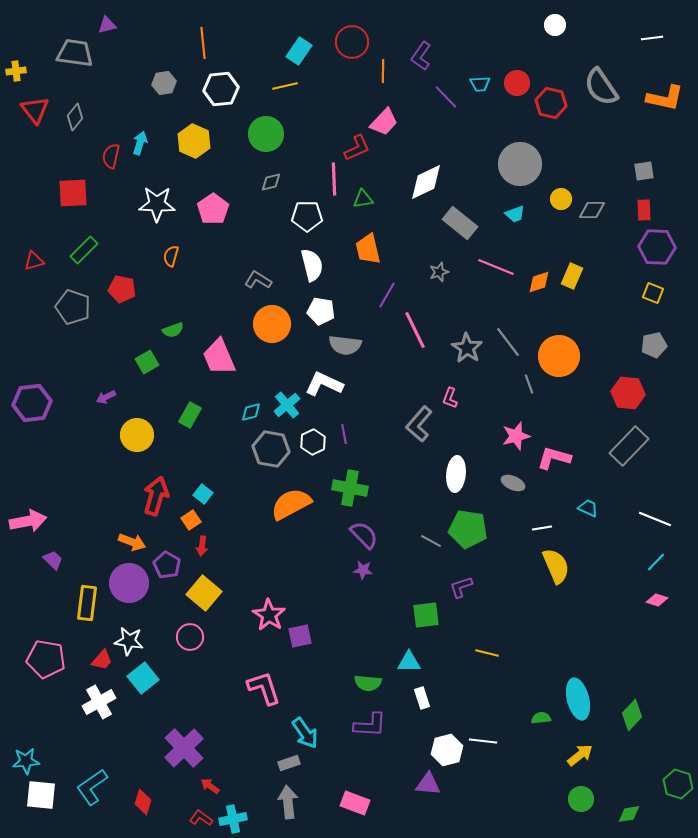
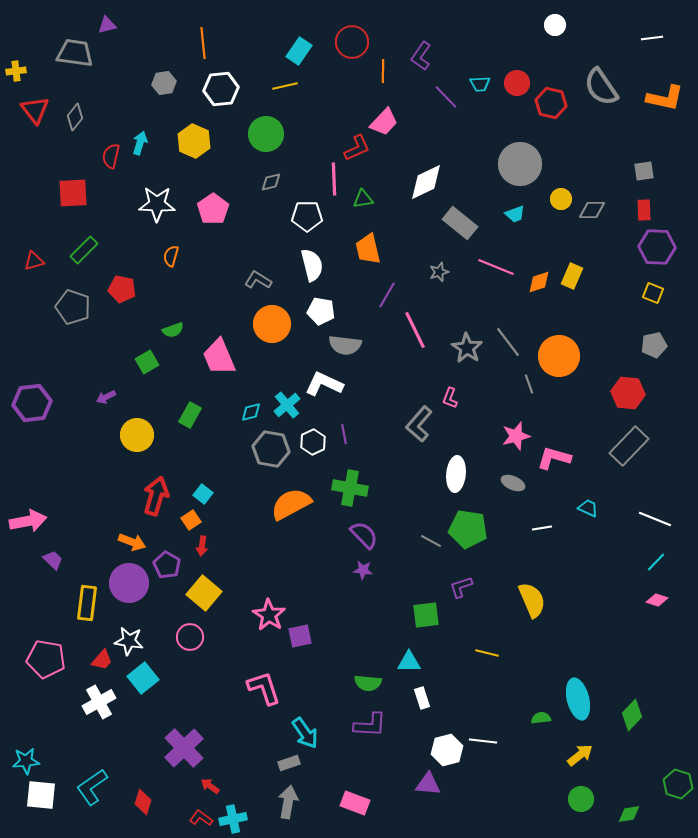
yellow semicircle at (556, 566): moved 24 px left, 34 px down
gray arrow at (288, 802): rotated 16 degrees clockwise
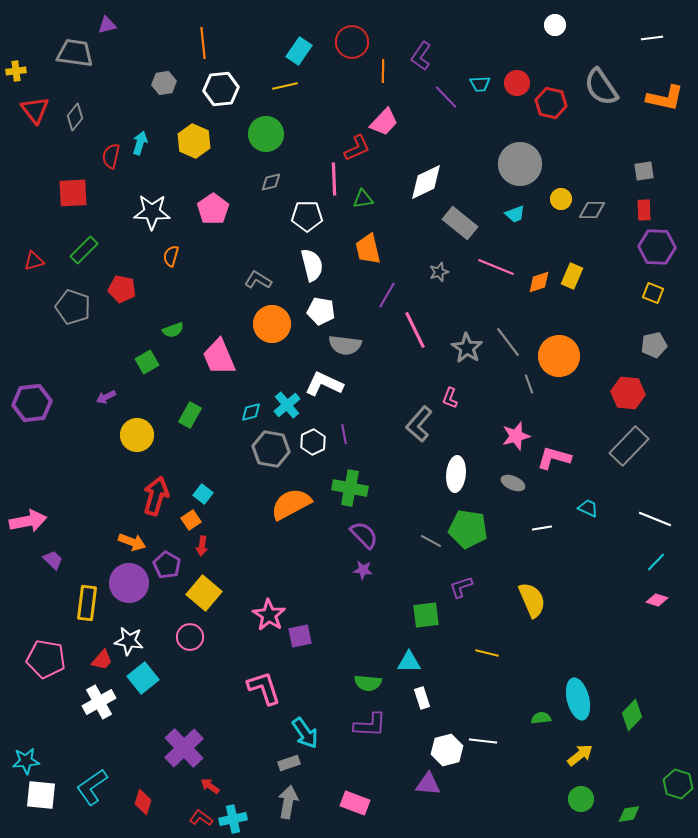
white star at (157, 204): moved 5 px left, 8 px down
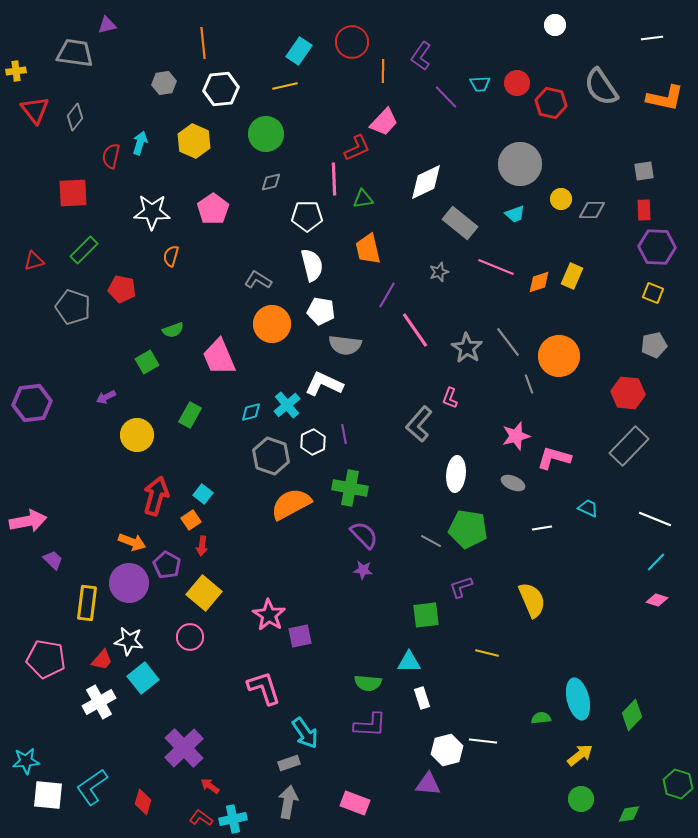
pink line at (415, 330): rotated 9 degrees counterclockwise
gray hexagon at (271, 449): moved 7 px down; rotated 9 degrees clockwise
white square at (41, 795): moved 7 px right
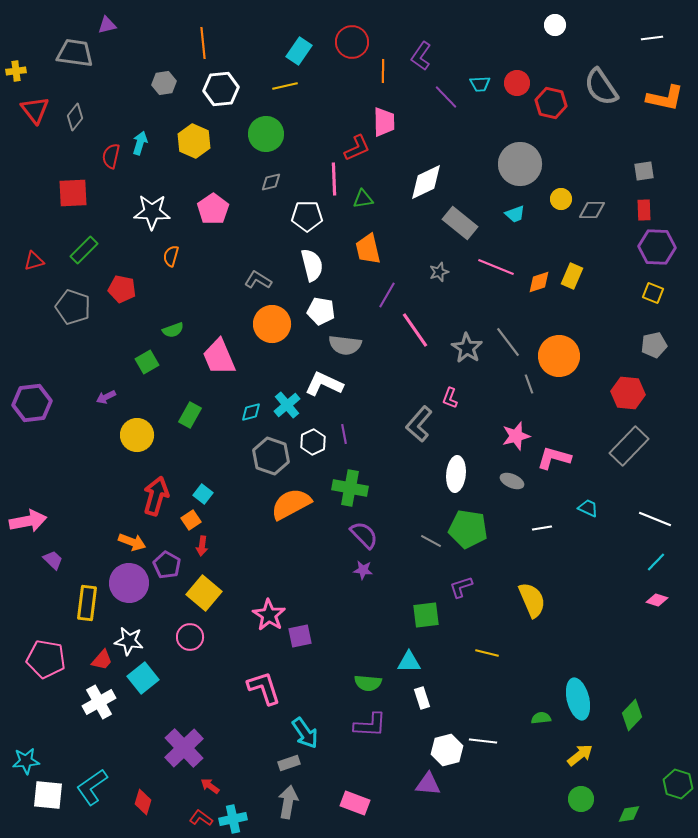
pink trapezoid at (384, 122): rotated 44 degrees counterclockwise
gray ellipse at (513, 483): moved 1 px left, 2 px up
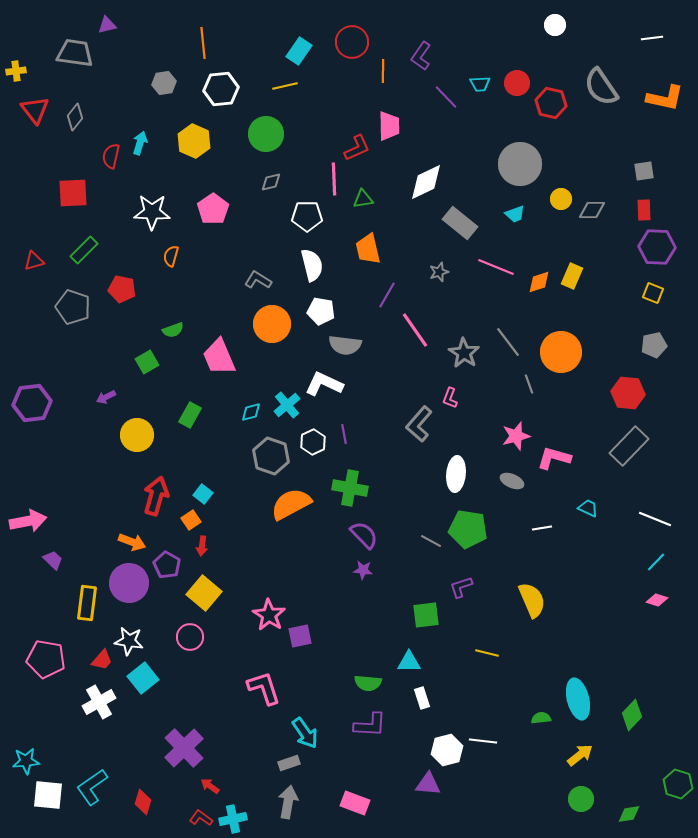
pink trapezoid at (384, 122): moved 5 px right, 4 px down
gray star at (467, 348): moved 3 px left, 5 px down
orange circle at (559, 356): moved 2 px right, 4 px up
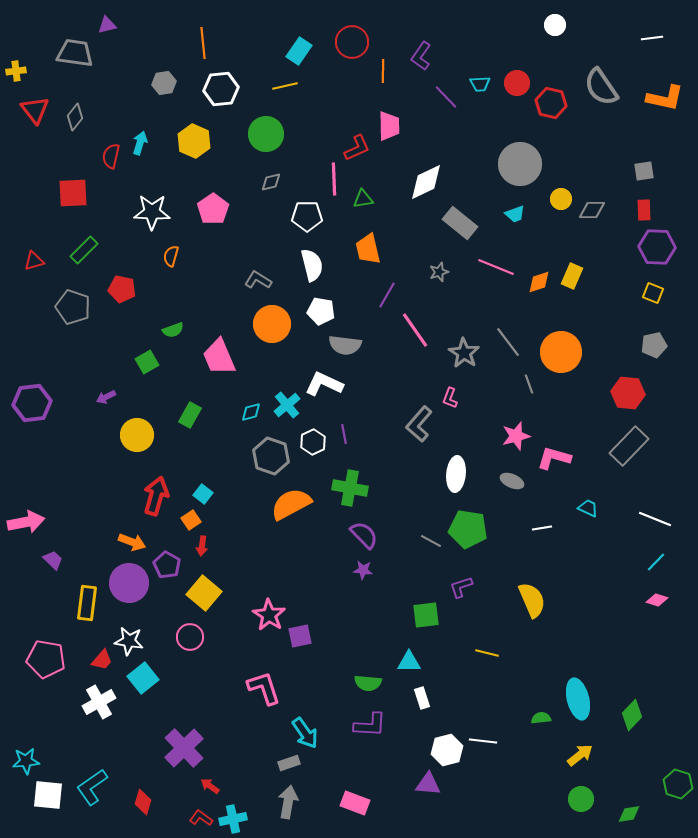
pink arrow at (28, 521): moved 2 px left, 1 px down
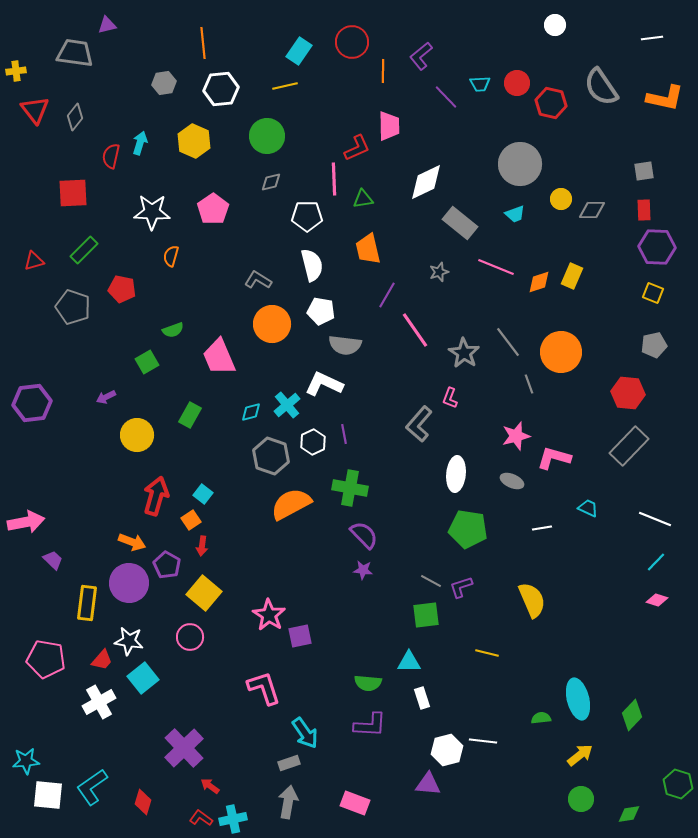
purple L-shape at (421, 56): rotated 16 degrees clockwise
green circle at (266, 134): moved 1 px right, 2 px down
gray line at (431, 541): moved 40 px down
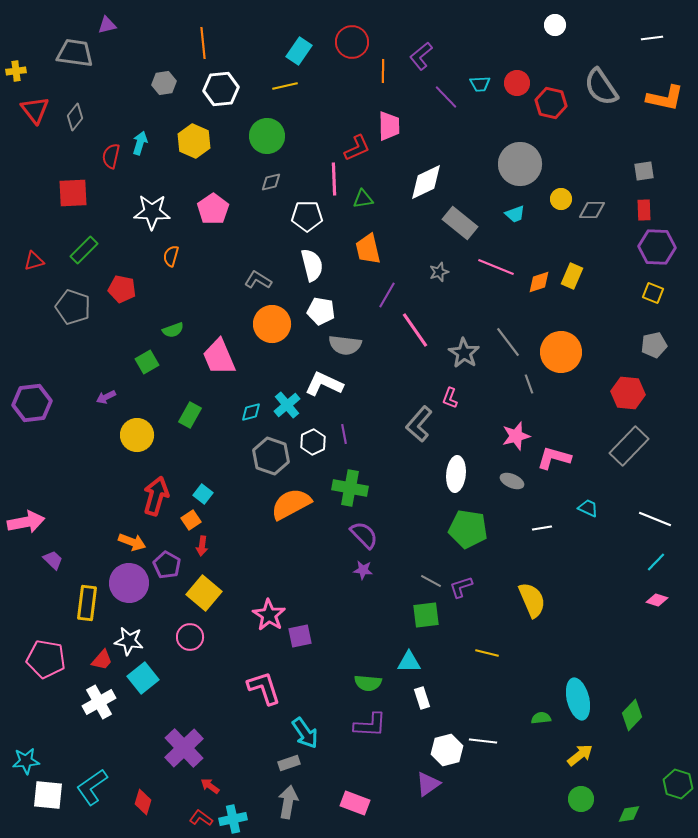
purple triangle at (428, 784): rotated 40 degrees counterclockwise
